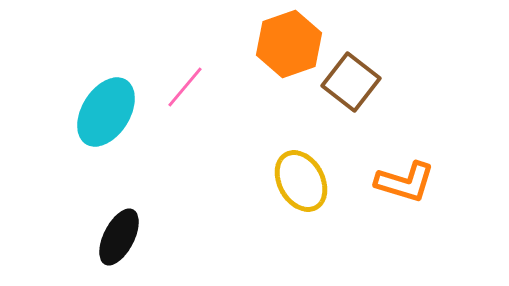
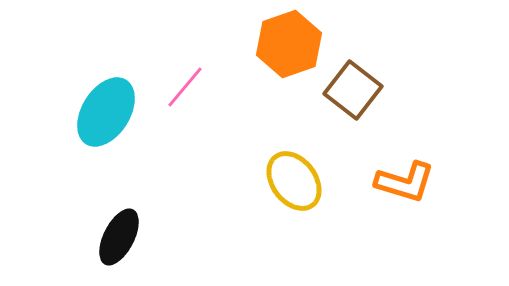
brown square: moved 2 px right, 8 px down
yellow ellipse: moved 7 px left; rotated 8 degrees counterclockwise
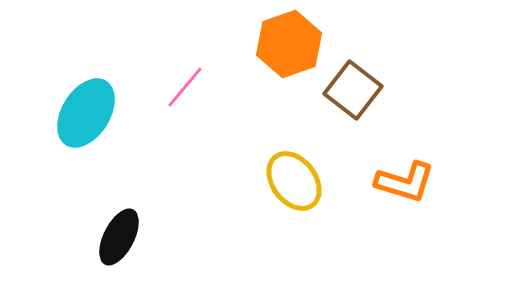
cyan ellipse: moved 20 px left, 1 px down
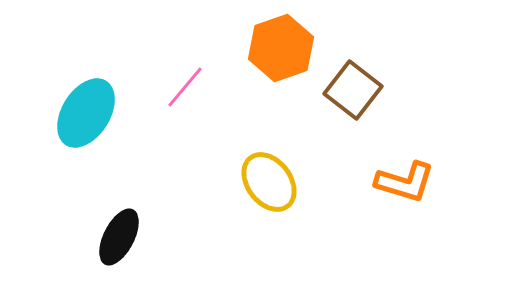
orange hexagon: moved 8 px left, 4 px down
yellow ellipse: moved 25 px left, 1 px down
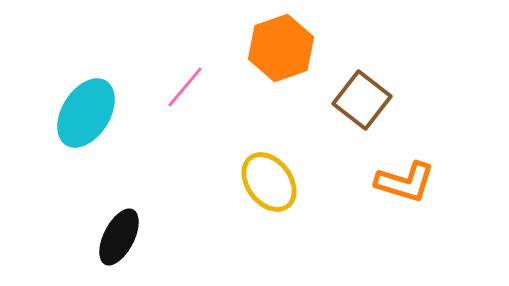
brown square: moved 9 px right, 10 px down
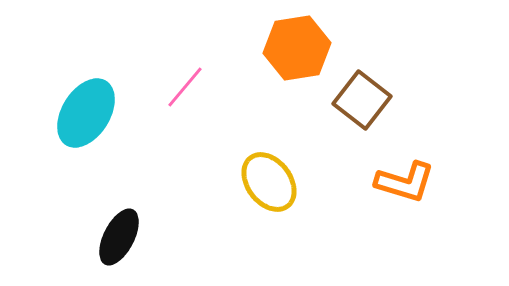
orange hexagon: moved 16 px right; rotated 10 degrees clockwise
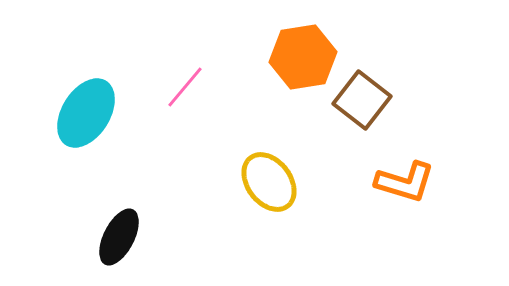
orange hexagon: moved 6 px right, 9 px down
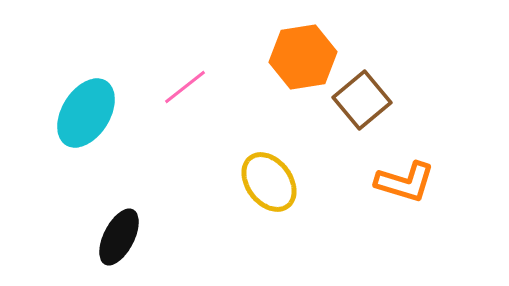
pink line: rotated 12 degrees clockwise
brown square: rotated 12 degrees clockwise
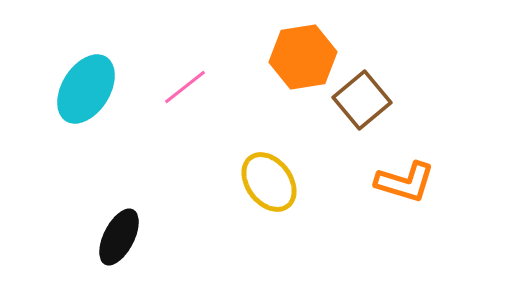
cyan ellipse: moved 24 px up
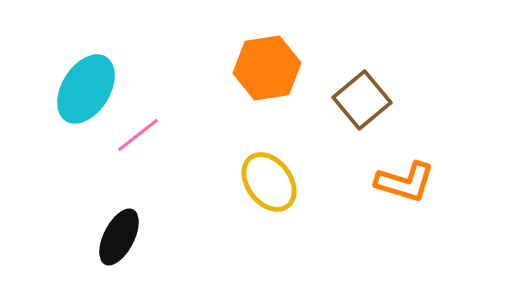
orange hexagon: moved 36 px left, 11 px down
pink line: moved 47 px left, 48 px down
